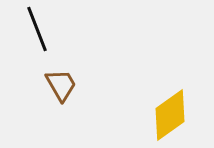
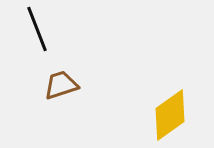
brown trapezoid: rotated 78 degrees counterclockwise
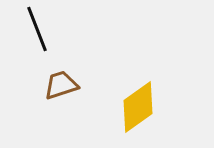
yellow diamond: moved 32 px left, 8 px up
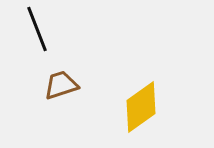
yellow diamond: moved 3 px right
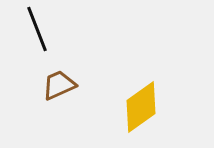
brown trapezoid: moved 2 px left; rotated 6 degrees counterclockwise
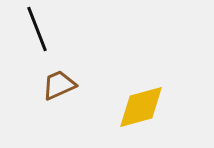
yellow diamond: rotated 20 degrees clockwise
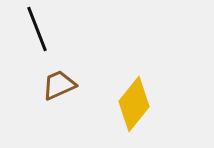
yellow diamond: moved 7 px left, 3 px up; rotated 36 degrees counterclockwise
